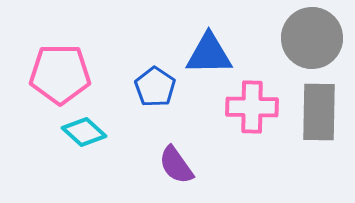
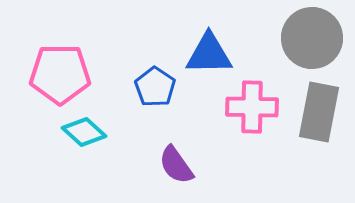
gray rectangle: rotated 10 degrees clockwise
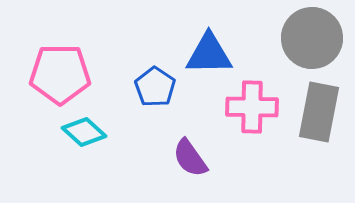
purple semicircle: moved 14 px right, 7 px up
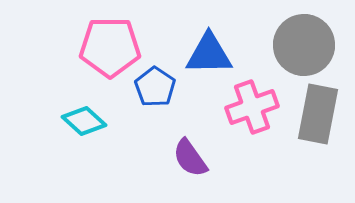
gray circle: moved 8 px left, 7 px down
pink pentagon: moved 50 px right, 27 px up
pink cross: rotated 21 degrees counterclockwise
gray rectangle: moved 1 px left, 2 px down
cyan diamond: moved 11 px up
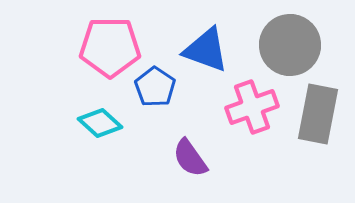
gray circle: moved 14 px left
blue triangle: moved 3 px left, 4 px up; rotated 21 degrees clockwise
cyan diamond: moved 16 px right, 2 px down
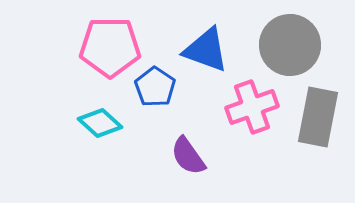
gray rectangle: moved 3 px down
purple semicircle: moved 2 px left, 2 px up
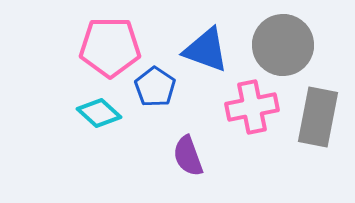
gray circle: moved 7 px left
pink cross: rotated 9 degrees clockwise
cyan diamond: moved 1 px left, 10 px up
purple semicircle: rotated 15 degrees clockwise
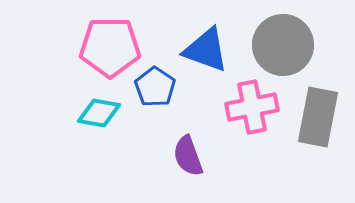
cyan diamond: rotated 33 degrees counterclockwise
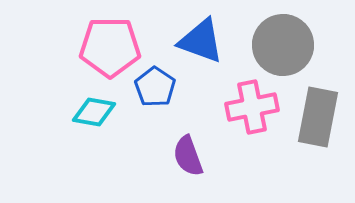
blue triangle: moved 5 px left, 9 px up
cyan diamond: moved 5 px left, 1 px up
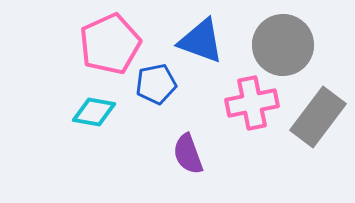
pink pentagon: moved 3 px up; rotated 24 degrees counterclockwise
blue pentagon: moved 1 px right, 3 px up; rotated 27 degrees clockwise
pink cross: moved 4 px up
gray rectangle: rotated 26 degrees clockwise
purple semicircle: moved 2 px up
